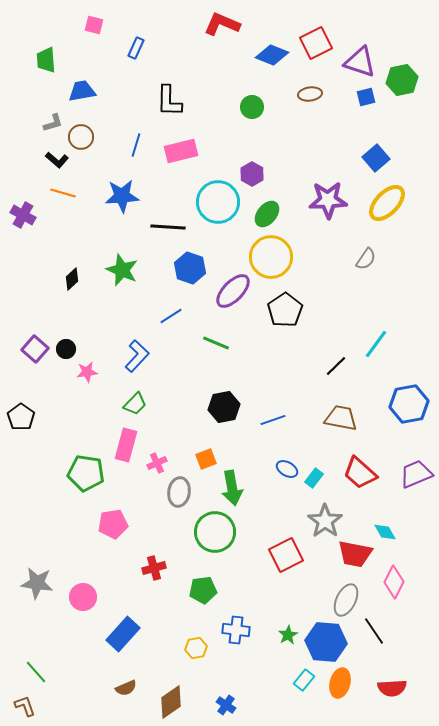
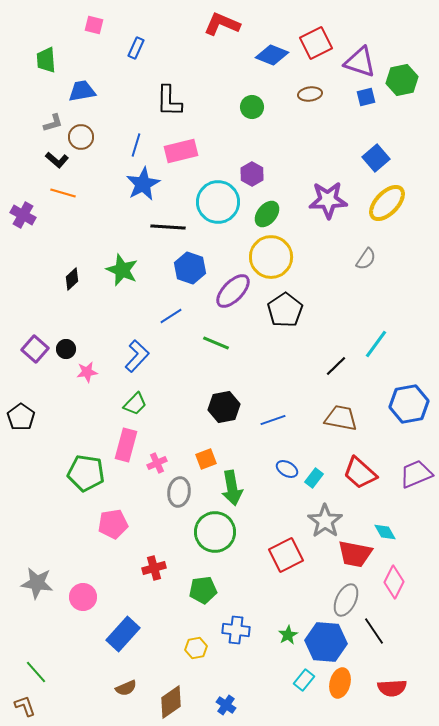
blue star at (122, 196): moved 21 px right, 12 px up; rotated 24 degrees counterclockwise
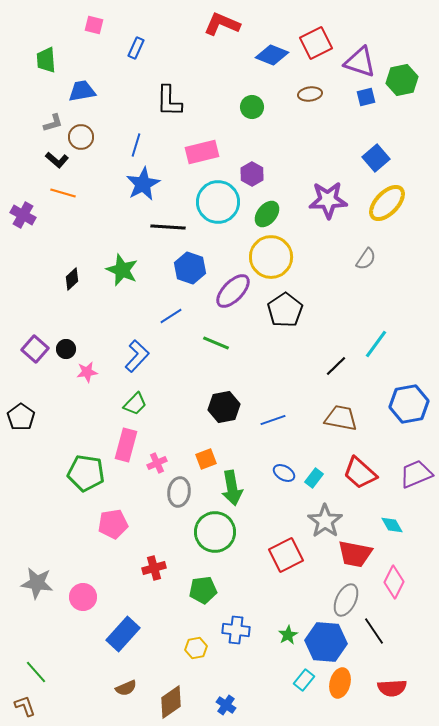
pink rectangle at (181, 151): moved 21 px right, 1 px down
blue ellipse at (287, 469): moved 3 px left, 4 px down
cyan diamond at (385, 532): moved 7 px right, 7 px up
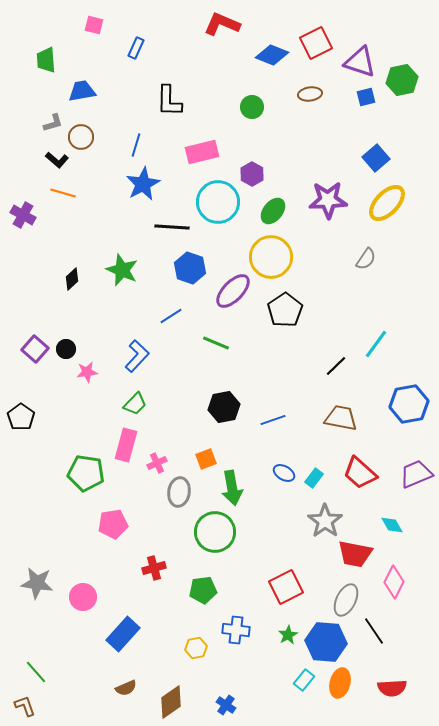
green ellipse at (267, 214): moved 6 px right, 3 px up
black line at (168, 227): moved 4 px right
red square at (286, 555): moved 32 px down
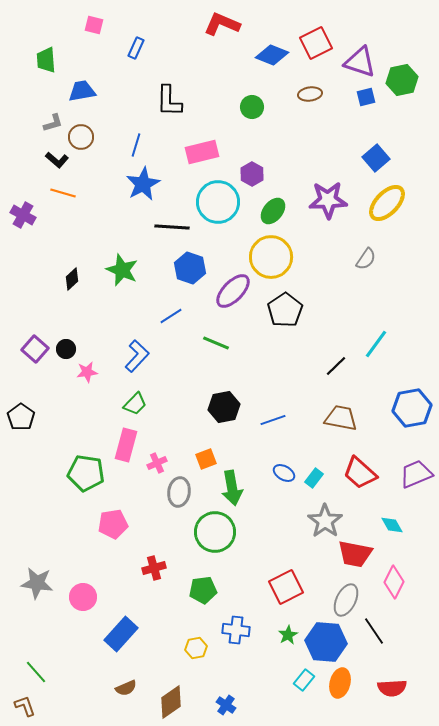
blue hexagon at (409, 404): moved 3 px right, 4 px down
blue rectangle at (123, 634): moved 2 px left
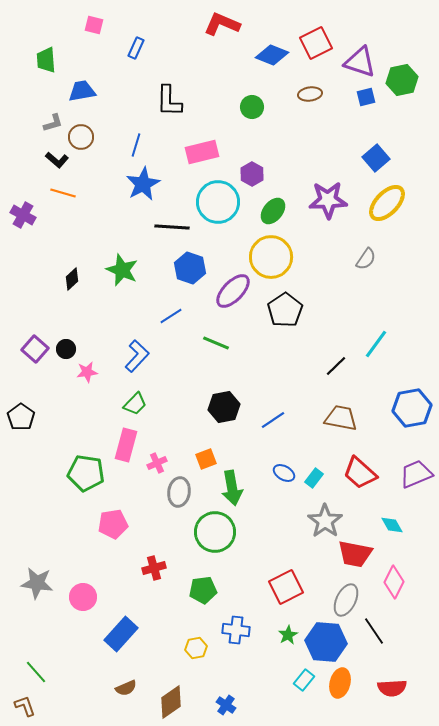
blue line at (273, 420): rotated 15 degrees counterclockwise
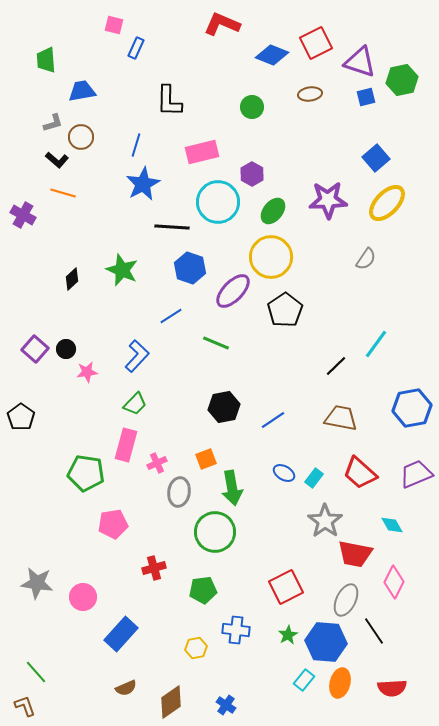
pink square at (94, 25): moved 20 px right
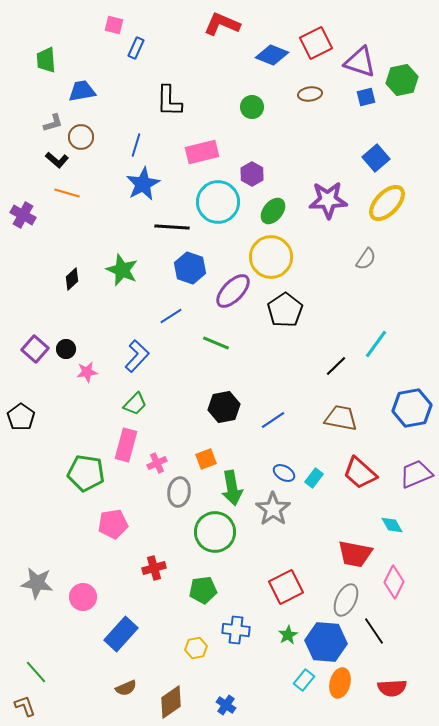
orange line at (63, 193): moved 4 px right
gray star at (325, 521): moved 52 px left, 12 px up
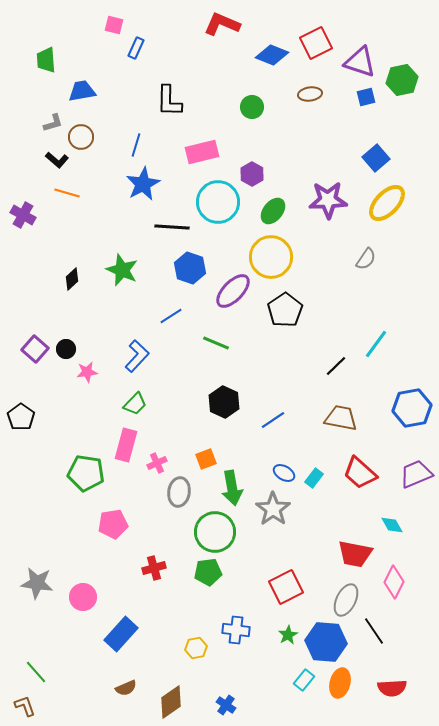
black hexagon at (224, 407): moved 5 px up; rotated 24 degrees counterclockwise
green pentagon at (203, 590): moved 5 px right, 18 px up
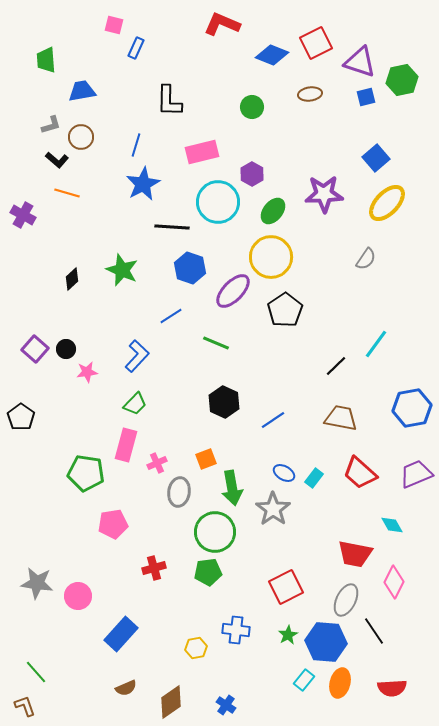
gray L-shape at (53, 123): moved 2 px left, 2 px down
purple star at (328, 200): moved 4 px left, 6 px up
pink circle at (83, 597): moved 5 px left, 1 px up
